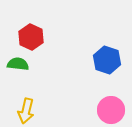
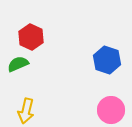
green semicircle: rotated 30 degrees counterclockwise
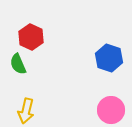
blue hexagon: moved 2 px right, 2 px up
green semicircle: rotated 90 degrees counterclockwise
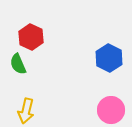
blue hexagon: rotated 8 degrees clockwise
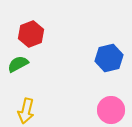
red hexagon: moved 3 px up; rotated 15 degrees clockwise
blue hexagon: rotated 20 degrees clockwise
green semicircle: rotated 85 degrees clockwise
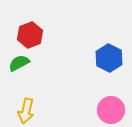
red hexagon: moved 1 px left, 1 px down
blue hexagon: rotated 20 degrees counterclockwise
green semicircle: moved 1 px right, 1 px up
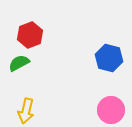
blue hexagon: rotated 12 degrees counterclockwise
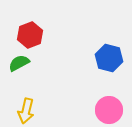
pink circle: moved 2 px left
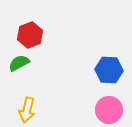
blue hexagon: moved 12 px down; rotated 12 degrees counterclockwise
yellow arrow: moved 1 px right, 1 px up
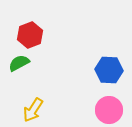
yellow arrow: moved 6 px right; rotated 20 degrees clockwise
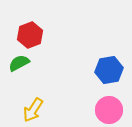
blue hexagon: rotated 12 degrees counterclockwise
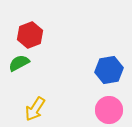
yellow arrow: moved 2 px right, 1 px up
